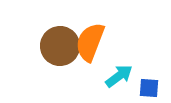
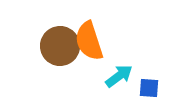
orange semicircle: moved 1 px left, 1 px up; rotated 39 degrees counterclockwise
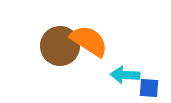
orange semicircle: rotated 141 degrees clockwise
cyan arrow: moved 6 px right, 1 px up; rotated 140 degrees counterclockwise
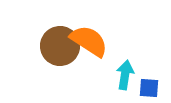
cyan arrow: rotated 96 degrees clockwise
